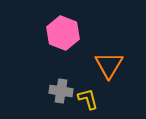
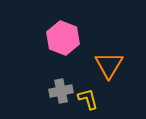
pink hexagon: moved 5 px down
gray cross: rotated 20 degrees counterclockwise
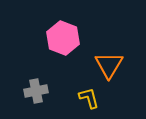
gray cross: moved 25 px left
yellow L-shape: moved 1 px right, 1 px up
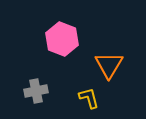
pink hexagon: moved 1 px left, 1 px down
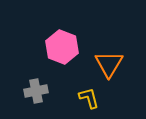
pink hexagon: moved 8 px down
orange triangle: moved 1 px up
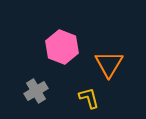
gray cross: rotated 20 degrees counterclockwise
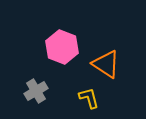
orange triangle: moved 3 px left; rotated 28 degrees counterclockwise
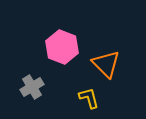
orange triangle: rotated 12 degrees clockwise
gray cross: moved 4 px left, 4 px up
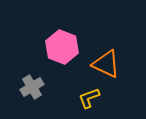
orange triangle: rotated 20 degrees counterclockwise
yellow L-shape: rotated 95 degrees counterclockwise
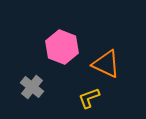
gray cross: rotated 20 degrees counterclockwise
